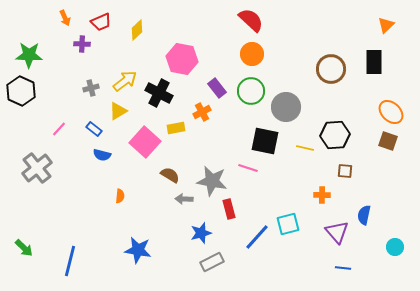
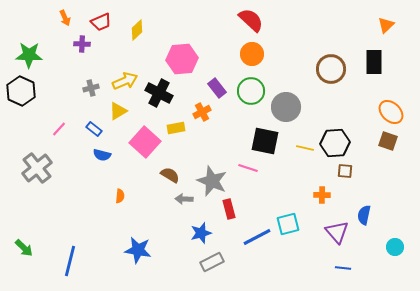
pink hexagon at (182, 59): rotated 16 degrees counterclockwise
yellow arrow at (125, 81): rotated 15 degrees clockwise
black hexagon at (335, 135): moved 8 px down
gray star at (212, 181): rotated 12 degrees clockwise
blue line at (257, 237): rotated 20 degrees clockwise
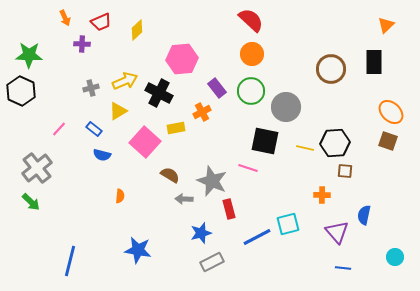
cyan circle at (395, 247): moved 10 px down
green arrow at (24, 248): moved 7 px right, 46 px up
